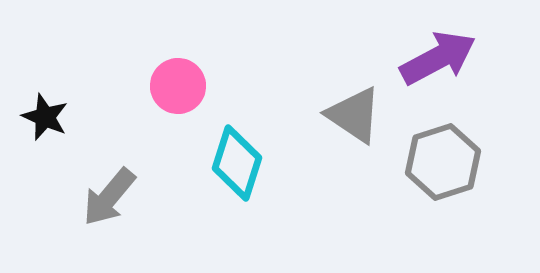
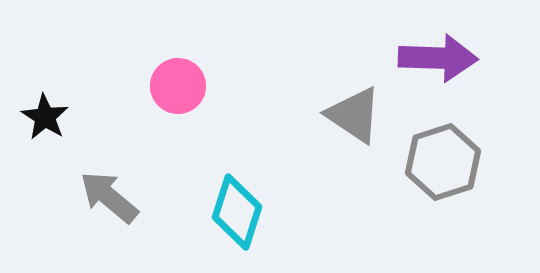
purple arrow: rotated 30 degrees clockwise
black star: rotated 9 degrees clockwise
cyan diamond: moved 49 px down
gray arrow: rotated 90 degrees clockwise
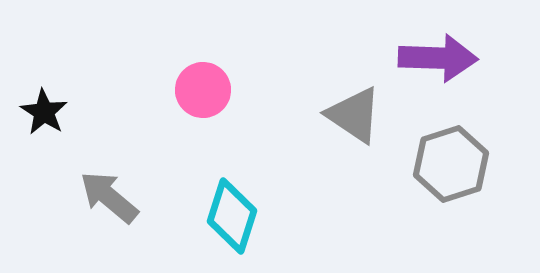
pink circle: moved 25 px right, 4 px down
black star: moved 1 px left, 5 px up
gray hexagon: moved 8 px right, 2 px down
cyan diamond: moved 5 px left, 4 px down
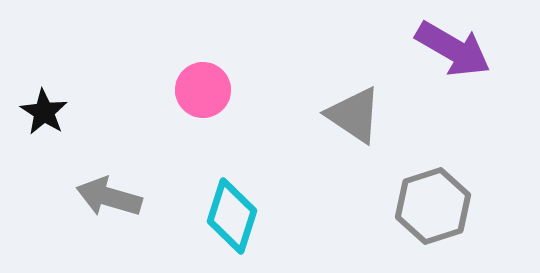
purple arrow: moved 15 px right, 9 px up; rotated 28 degrees clockwise
gray hexagon: moved 18 px left, 42 px down
gray arrow: rotated 24 degrees counterclockwise
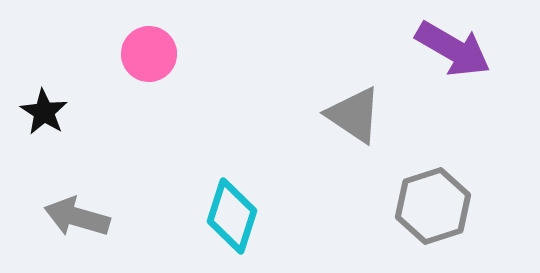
pink circle: moved 54 px left, 36 px up
gray arrow: moved 32 px left, 20 px down
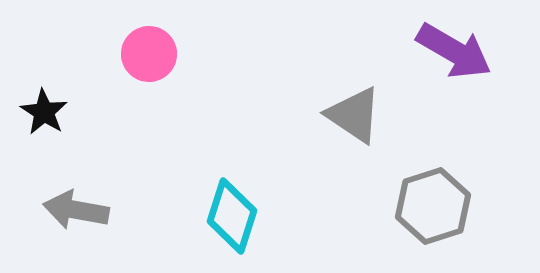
purple arrow: moved 1 px right, 2 px down
gray arrow: moved 1 px left, 7 px up; rotated 6 degrees counterclockwise
